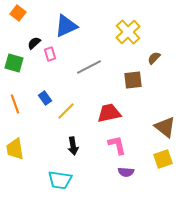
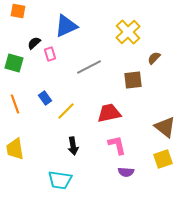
orange square: moved 2 px up; rotated 28 degrees counterclockwise
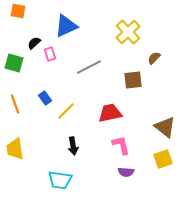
red trapezoid: moved 1 px right
pink L-shape: moved 4 px right
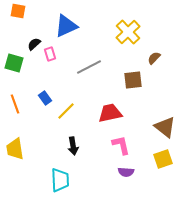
black semicircle: moved 1 px down
cyan trapezoid: rotated 100 degrees counterclockwise
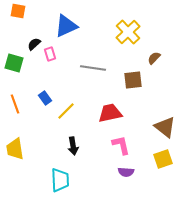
gray line: moved 4 px right, 1 px down; rotated 35 degrees clockwise
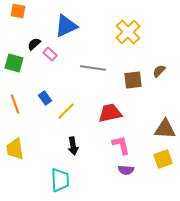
pink rectangle: rotated 32 degrees counterclockwise
brown semicircle: moved 5 px right, 13 px down
brown triangle: moved 2 px down; rotated 35 degrees counterclockwise
purple semicircle: moved 2 px up
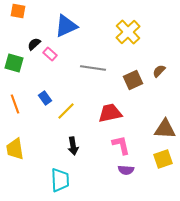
brown square: rotated 18 degrees counterclockwise
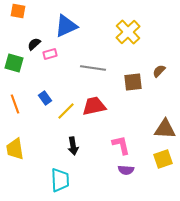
pink rectangle: rotated 56 degrees counterclockwise
brown square: moved 2 px down; rotated 18 degrees clockwise
red trapezoid: moved 16 px left, 7 px up
